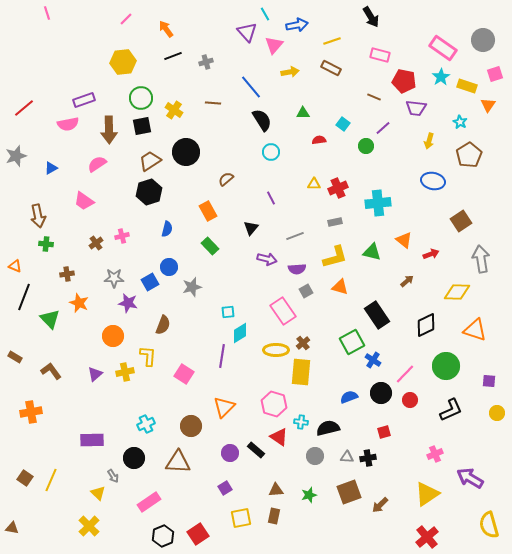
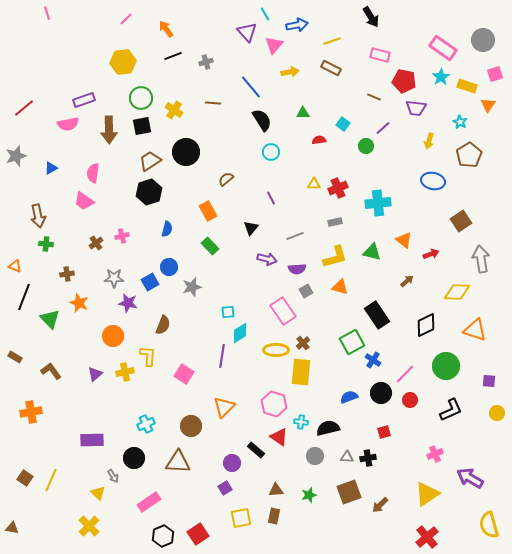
pink semicircle at (97, 164): moved 4 px left, 9 px down; rotated 48 degrees counterclockwise
purple circle at (230, 453): moved 2 px right, 10 px down
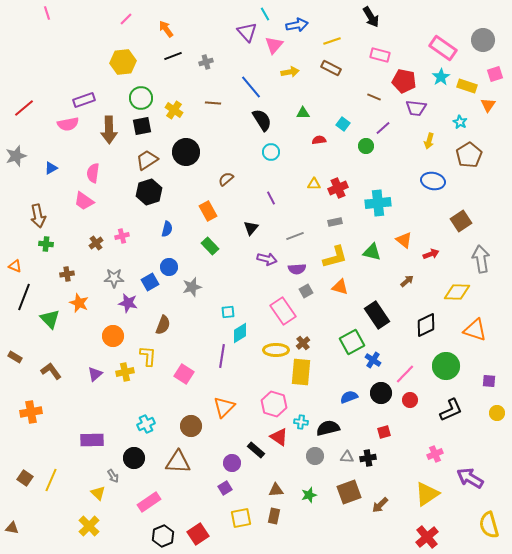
brown trapezoid at (150, 161): moved 3 px left, 1 px up
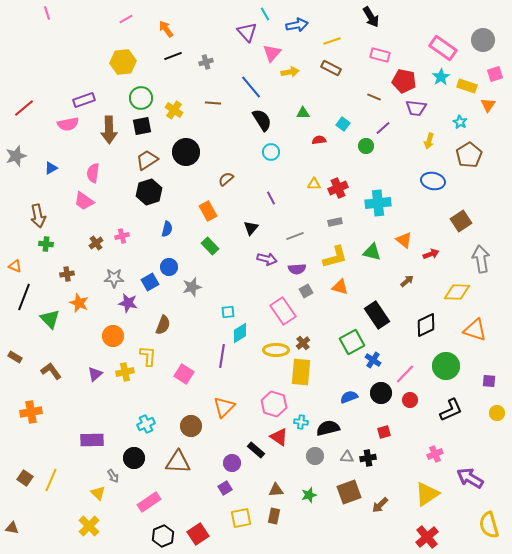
pink line at (126, 19): rotated 16 degrees clockwise
pink triangle at (274, 45): moved 2 px left, 8 px down
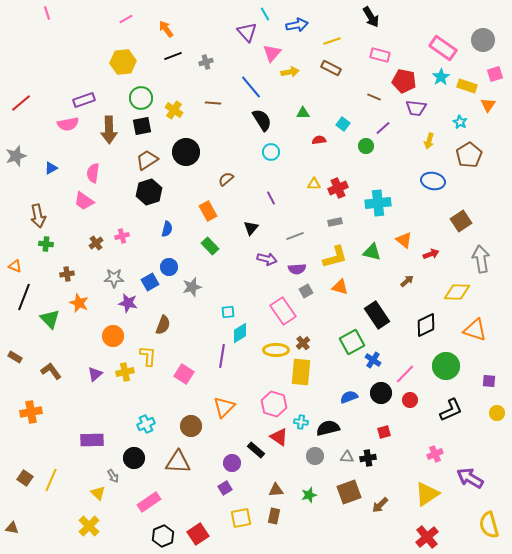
red line at (24, 108): moved 3 px left, 5 px up
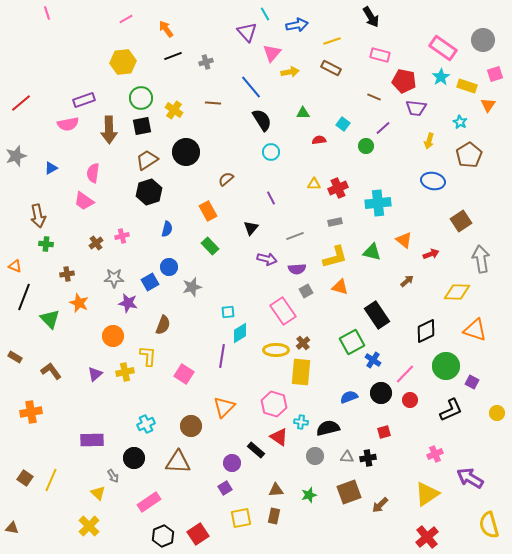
black diamond at (426, 325): moved 6 px down
purple square at (489, 381): moved 17 px left, 1 px down; rotated 24 degrees clockwise
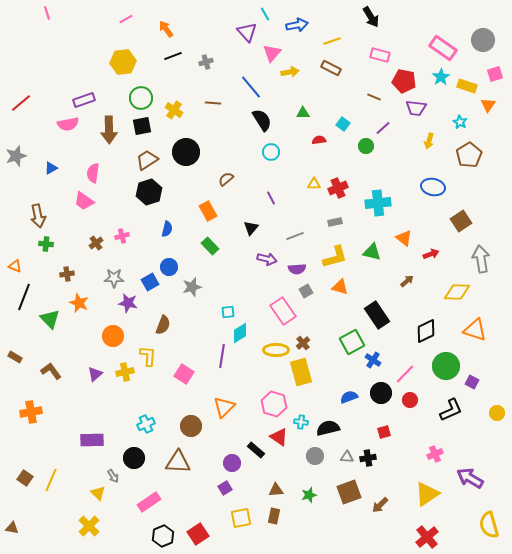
blue ellipse at (433, 181): moved 6 px down
orange triangle at (404, 240): moved 2 px up
yellow rectangle at (301, 372): rotated 20 degrees counterclockwise
